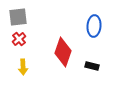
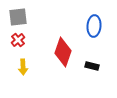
red cross: moved 1 px left, 1 px down
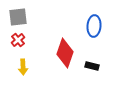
red diamond: moved 2 px right, 1 px down
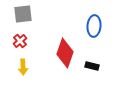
gray square: moved 5 px right, 3 px up
red cross: moved 2 px right, 1 px down
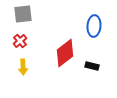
red diamond: rotated 32 degrees clockwise
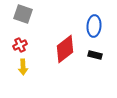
gray square: rotated 24 degrees clockwise
red cross: moved 4 px down; rotated 16 degrees clockwise
red diamond: moved 4 px up
black rectangle: moved 3 px right, 11 px up
